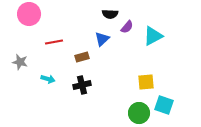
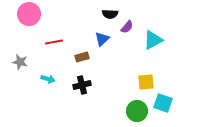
cyan triangle: moved 4 px down
cyan square: moved 1 px left, 2 px up
green circle: moved 2 px left, 2 px up
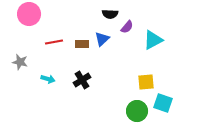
brown rectangle: moved 13 px up; rotated 16 degrees clockwise
black cross: moved 5 px up; rotated 18 degrees counterclockwise
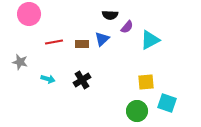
black semicircle: moved 1 px down
cyan triangle: moved 3 px left
cyan square: moved 4 px right
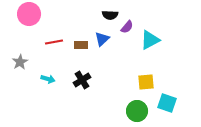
brown rectangle: moved 1 px left, 1 px down
gray star: rotated 28 degrees clockwise
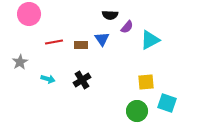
blue triangle: rotated 21 degrees counterclockwise
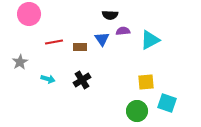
purple semicircle: moved 4 px left, 4 px down; rotated 136 degrees counterclockwise
brown rectangle: moved 1 px left, 2 px down
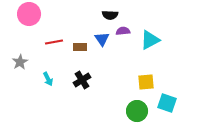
cyan arrow: rotated 48 degrees clockwise
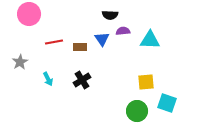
cyan triangle: rotated 30 degrees clockwise
